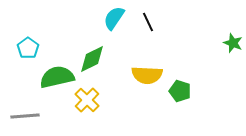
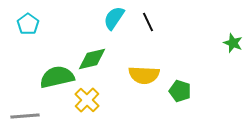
cyan pentagon: moved 24 px up
green diamond: rotated 12 degrees clockwise
yellow semicircle: moved 3 px left
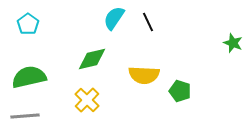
green semicircle: moved 28 px left
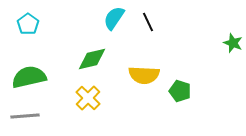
yellow cross: moved 1 px right, 2 px up
